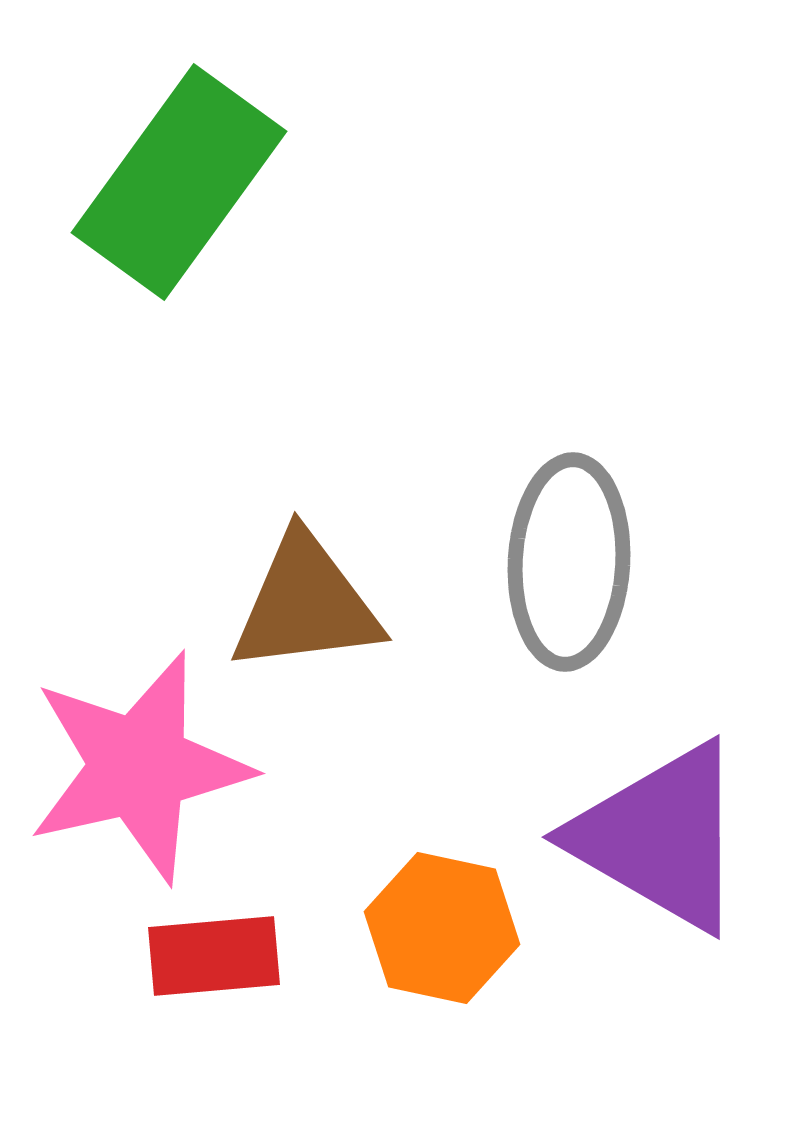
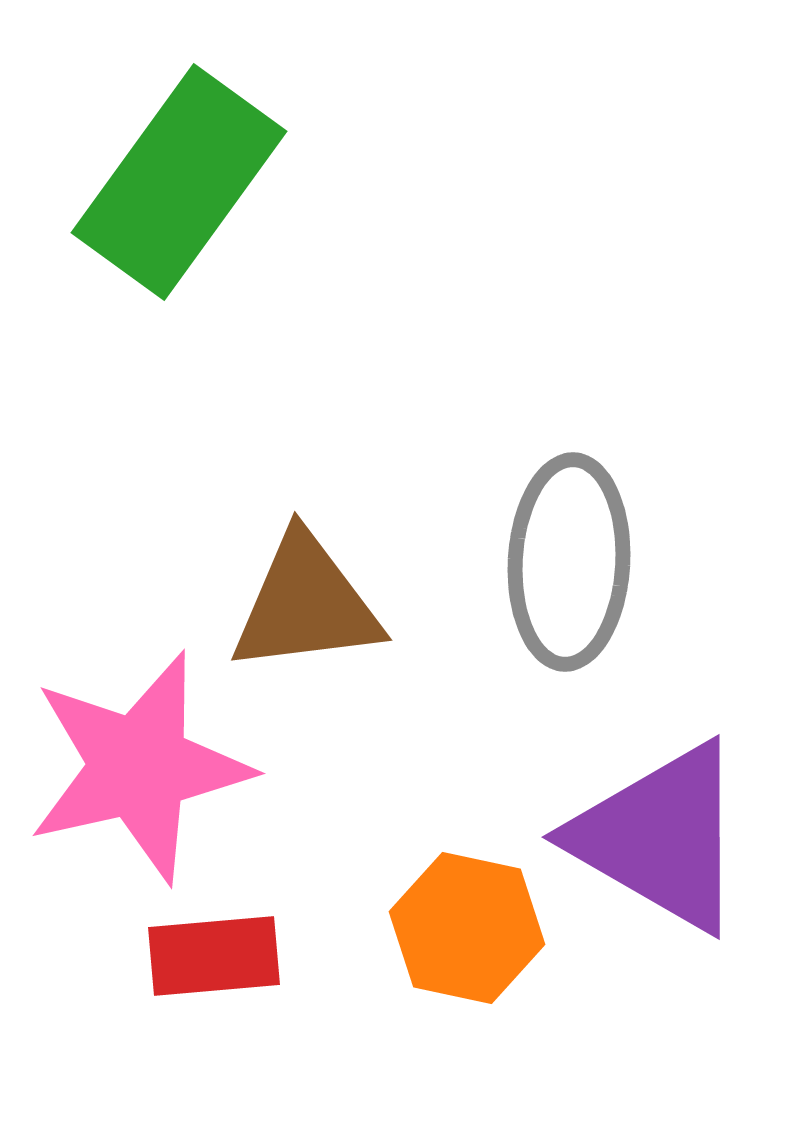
orange hexagon: moved 25 px right
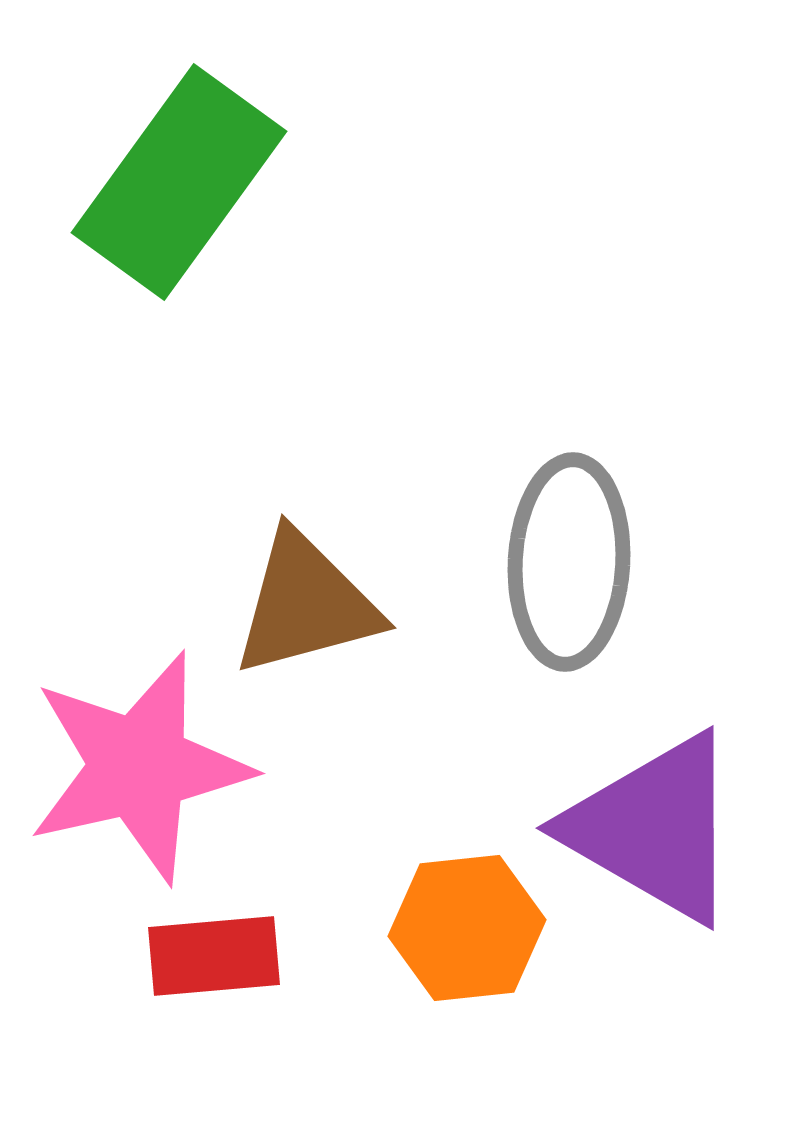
brown triangle: rotated 8 degrees counterclockwise
purple triangle: moved 6 px left, 9 px up
orange hexagon: rotated 18 degrees counterclockwise
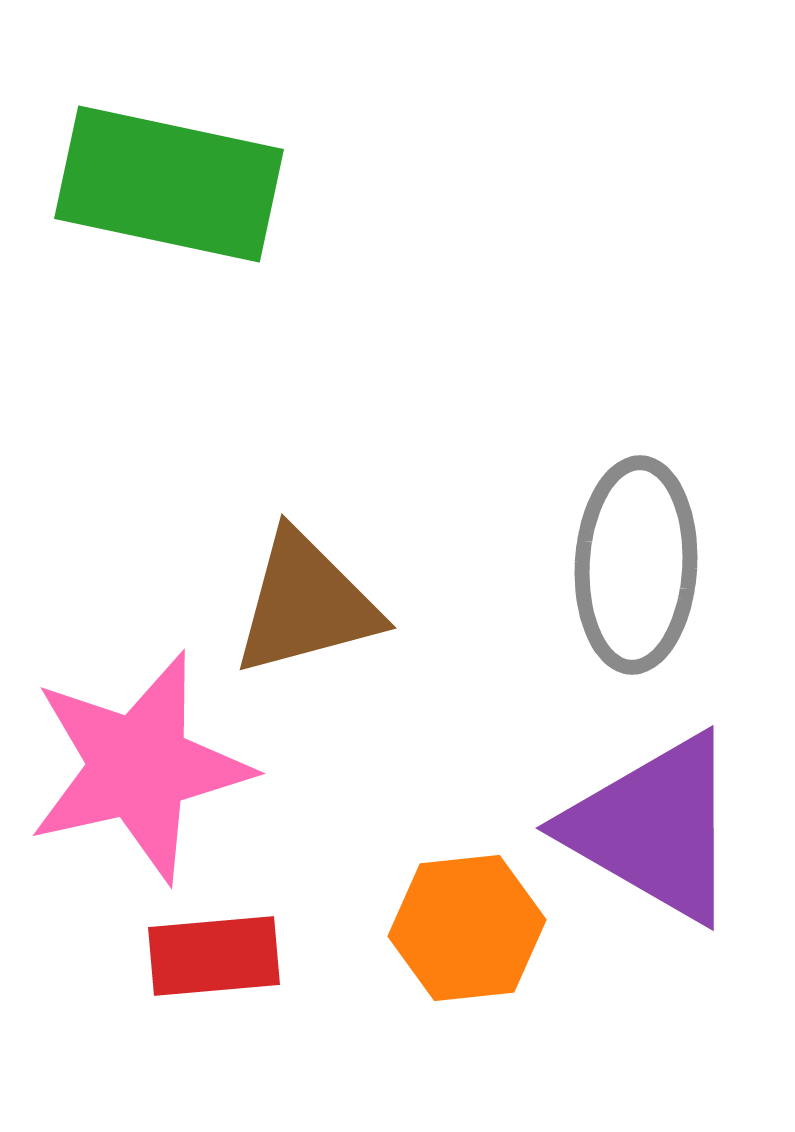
green rectangle: moved 10 px left, 2 px down; rotated 66 degrees clockwise
gray ellipse: moved 67 px right, 3 px down
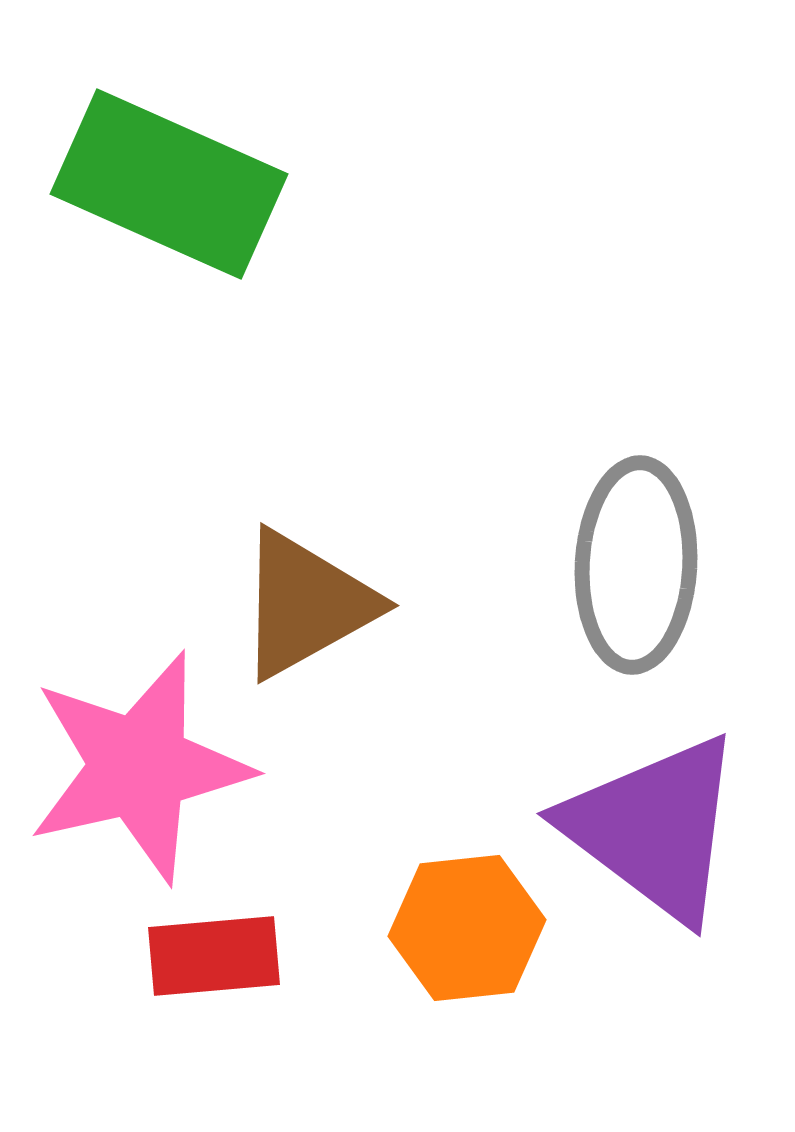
green rectangle: rotated 12 degrees clockwise
brown triangle: rotated 14 degrees counterclockwise
purple triangle: rotated 7 degrees clockwise
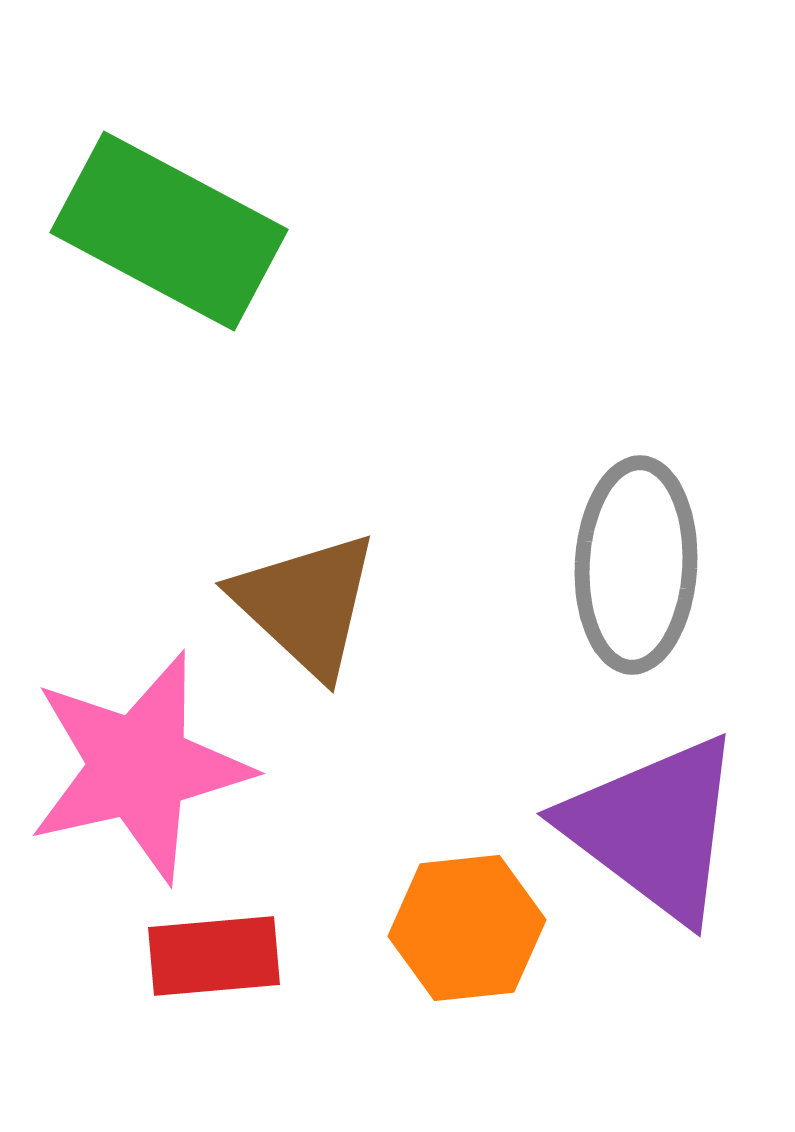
green rectangle: moved 47 px down; rotated 4 degrees clockwise
brown triangle: rotated 48 degrees counterclockwise
